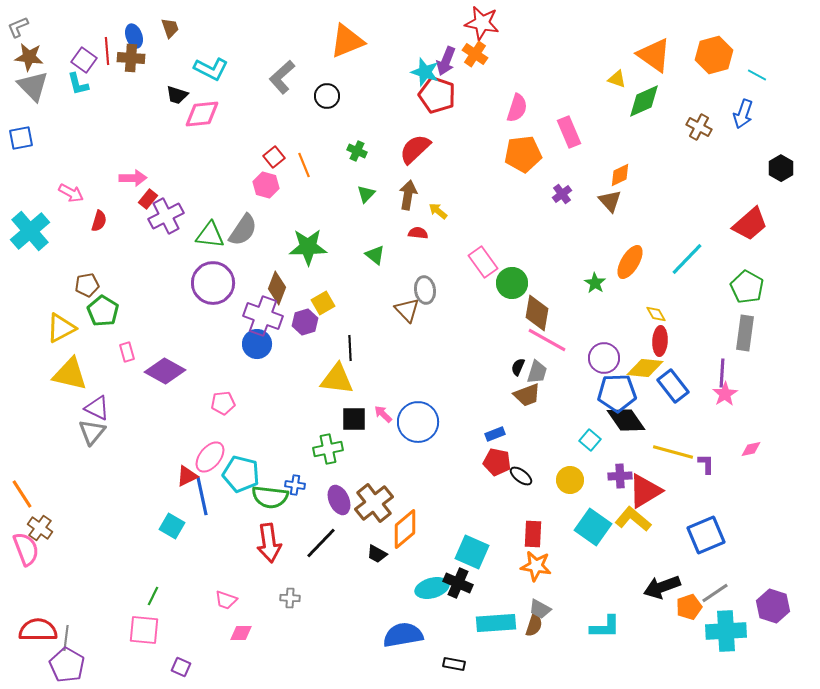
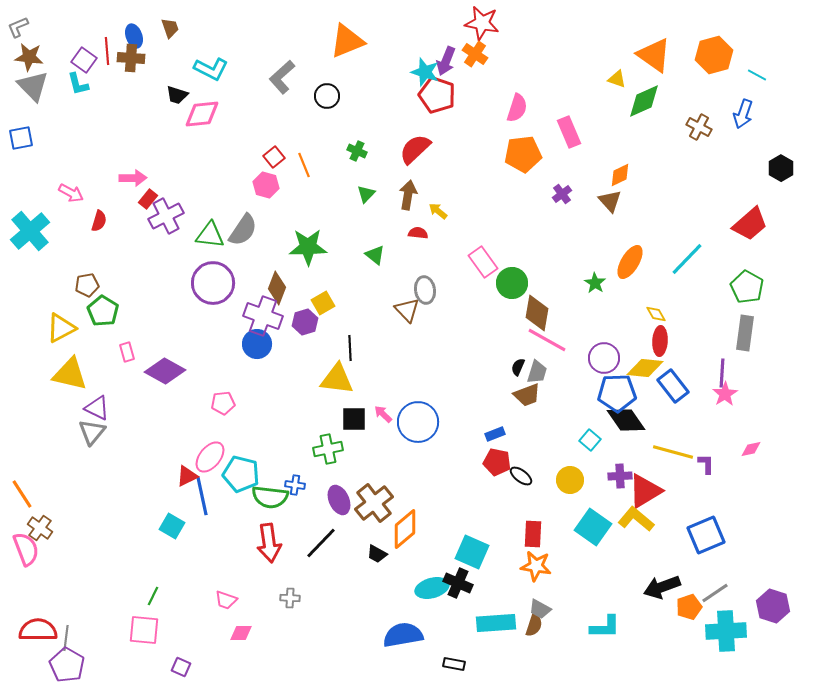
yellow L-shape at (633, 519): moved 3 px right
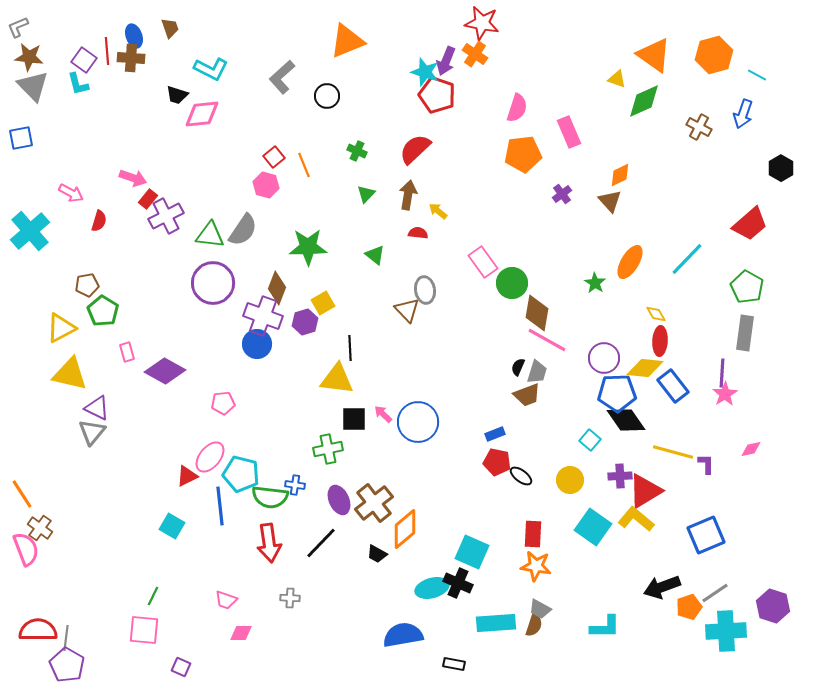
pink arrow at (133, 178): rotated 20 degrees clockwise
blue line at (202, 496): moved 18 px right, 10 px down; rotated 6 degrees clockwise
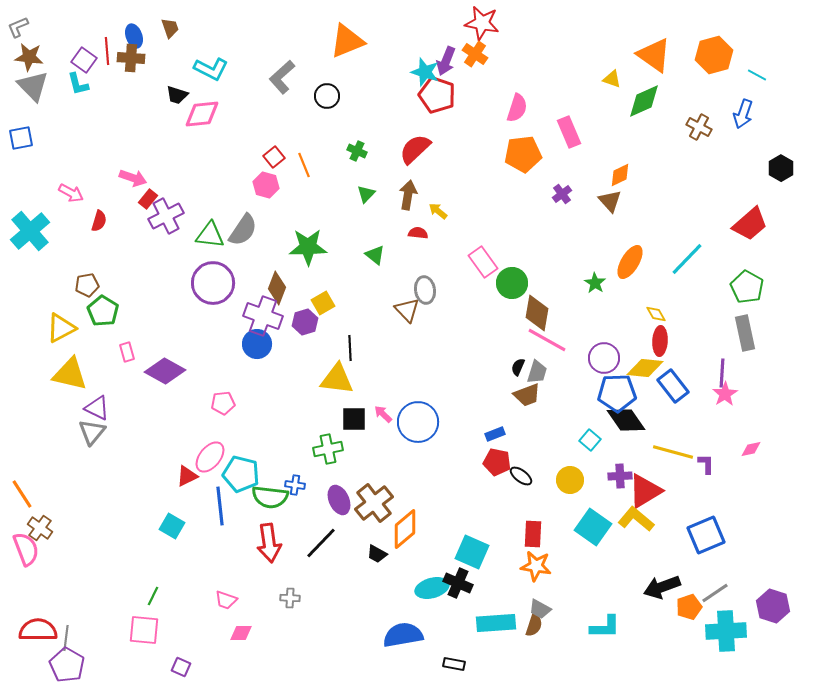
yellow triangle at (617, 79): moved 5 px left
gray rectangle at (745, 333): rotated 20 degrees counterclockwise
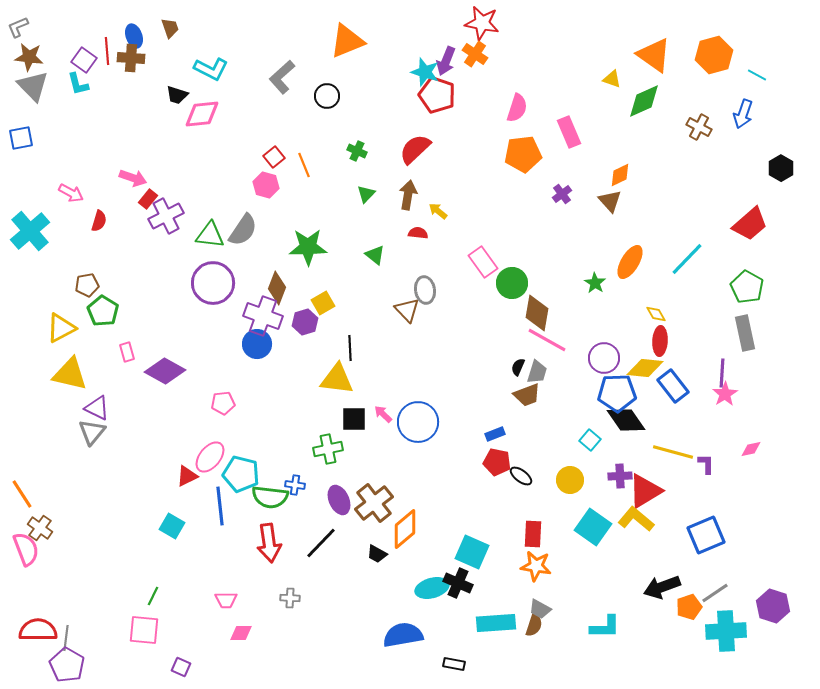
pink trapezoid at (226, 600): rotated 20 degrees counterclockwise
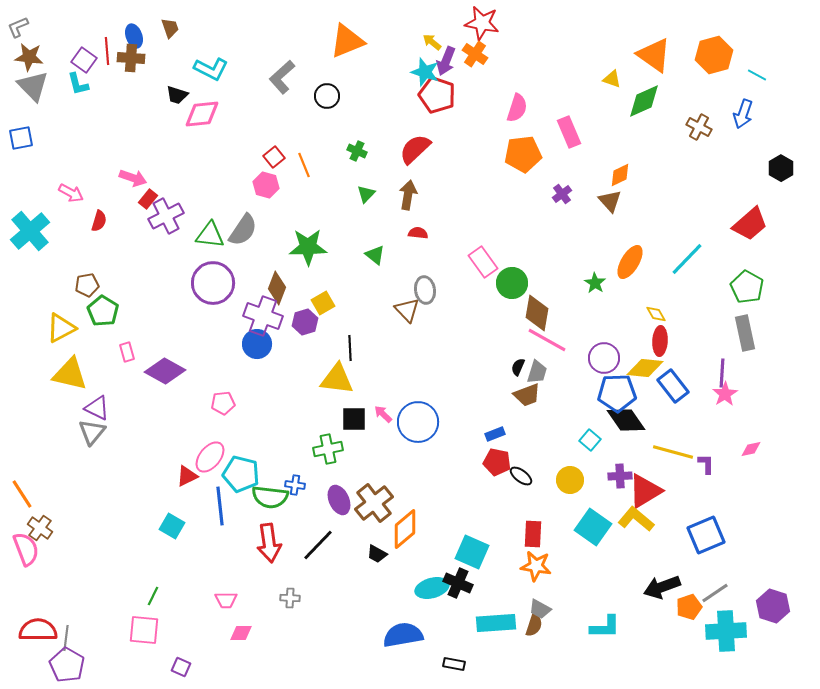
yellow arrow at (438, 211): moved 6 px left, 169 px up
black line at (321, 543): moved 3 px left, 2 px down
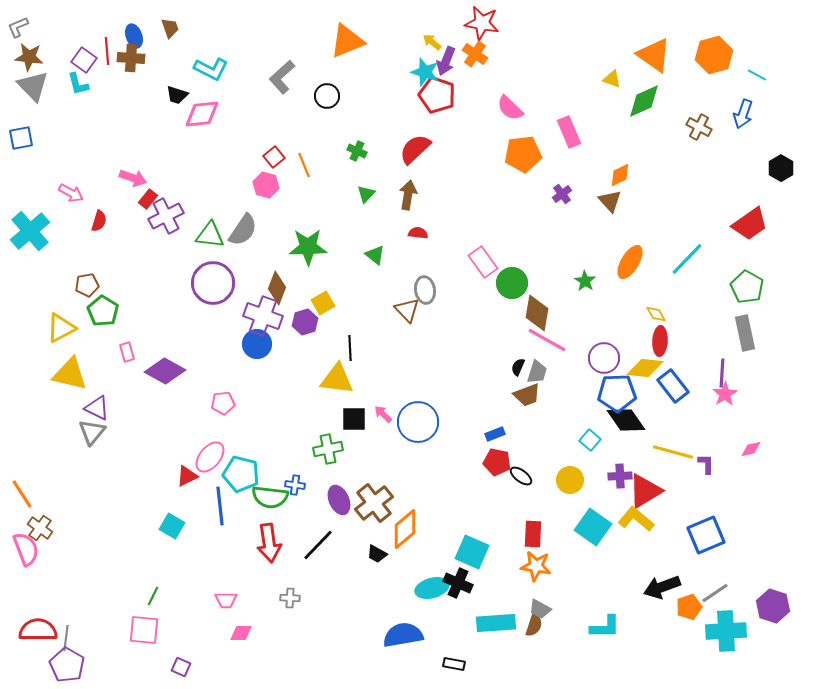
pink semicircle at (517, 108): moved 7 px left; rotated 116 degrees clockwise
red trapezoid at (750, 224): rotated 6 degrees clockwise
green star at (595, 283): moved 10 px left, 2 px up
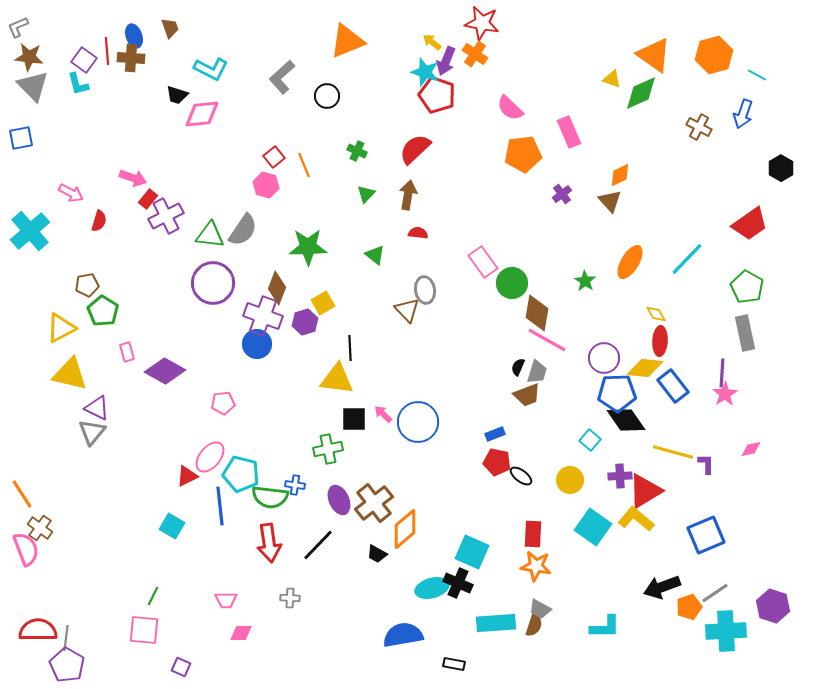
green diamond at (644, 101): moved 3 px left, 8 px up
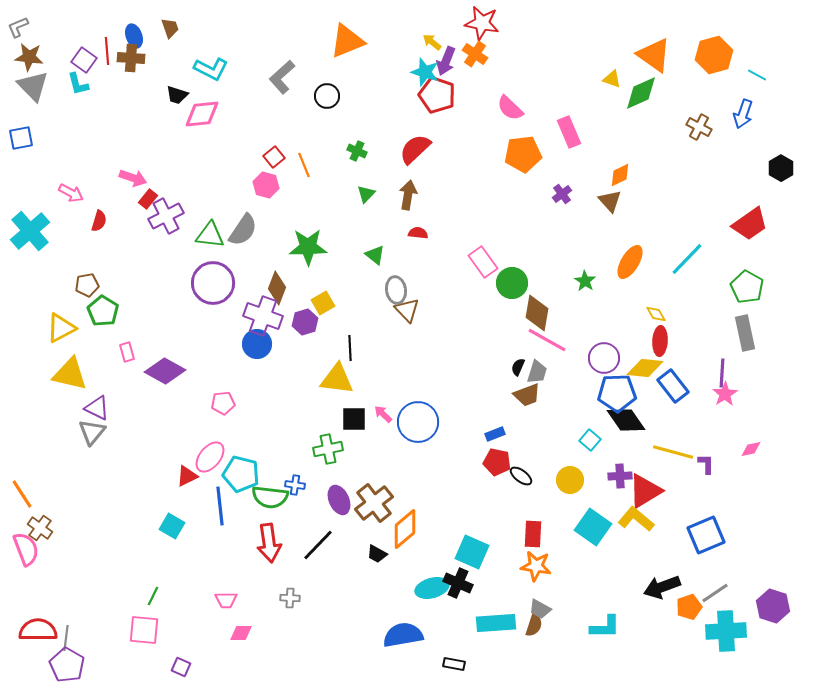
gray ellipse at (425, 290): moved 29 px left
